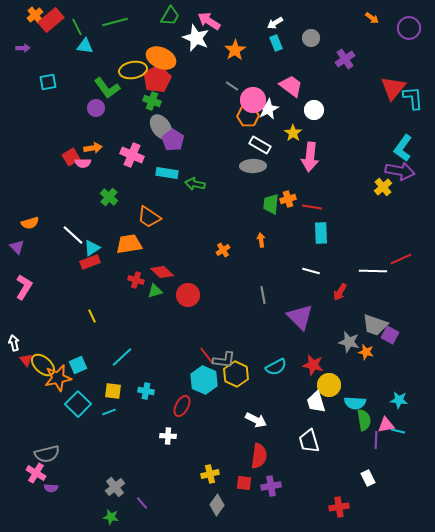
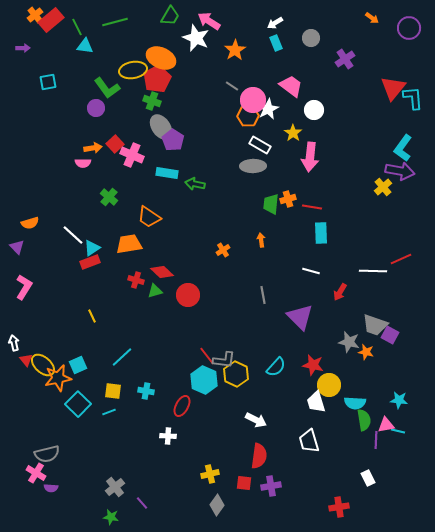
red square at (71, 157): moved 44 px right, 13 px up; rotated 12 degrees counterclockwise
cyan semicircle at (276, 367): rotated 20 degrees counterclockwise
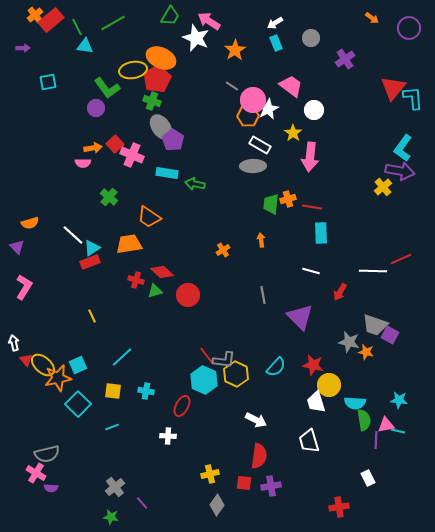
green line at (115, 22): moved 2 px left, 1 px down; rotated 15 degrees counterclockwise
cyan line at (109, 412): moved 3 px right, 15 px down
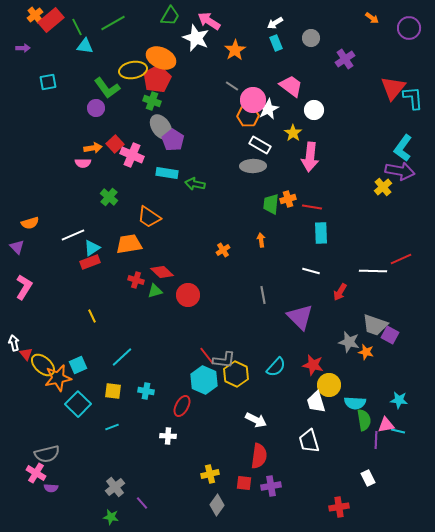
white line at (73, 235): rotated 65 degrees counterclockwise
red triangle at (26, 360): moved 6 px up
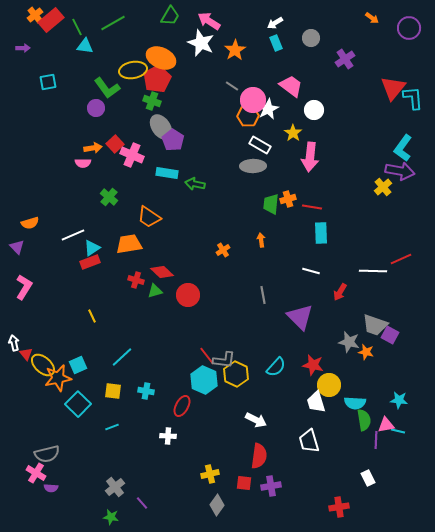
white star at (196, 38): moved 5 px right, 5 px down
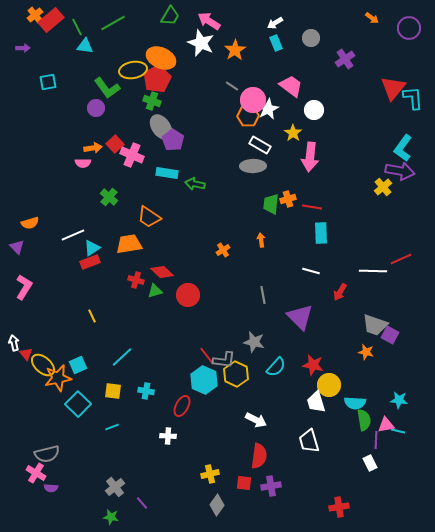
gray star at (349, 342): moved 95 px left
white rectangle at (368, 478): moved 2 px right, 15 px up
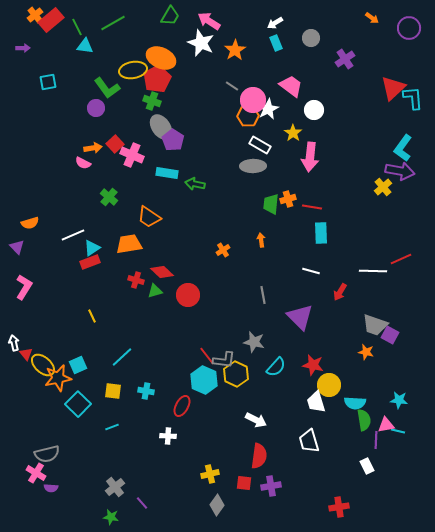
red triangle at (393, 88): rotated 8 degrees clockwise
pink semicircle at (83, 163): rotated 28 degrees clockwise
white rectangle at (370, 463): moved 3 px left, 3 px down
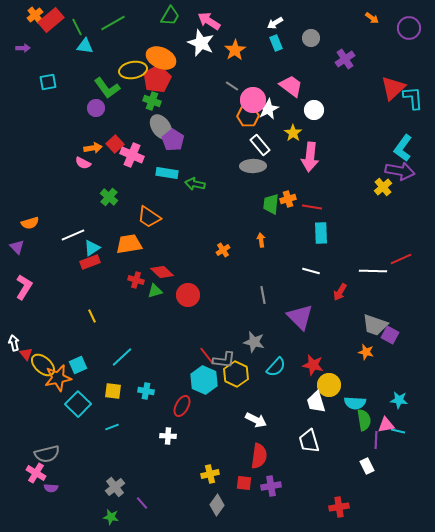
white rectangle at (260, 145): rotated 20 degrees clockwise
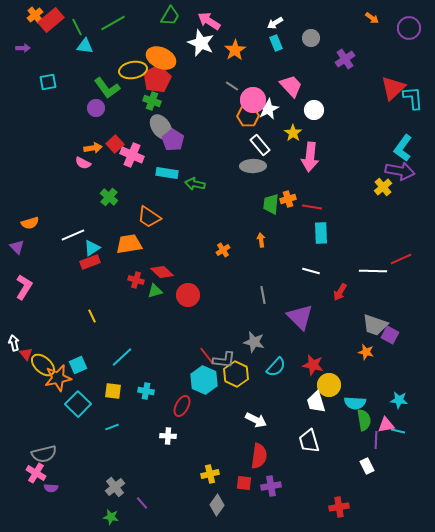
pink trapezoid at (291, 86): rotated 10 degrees clockwise
gray semicircle at (47, 454): moved 3 px left
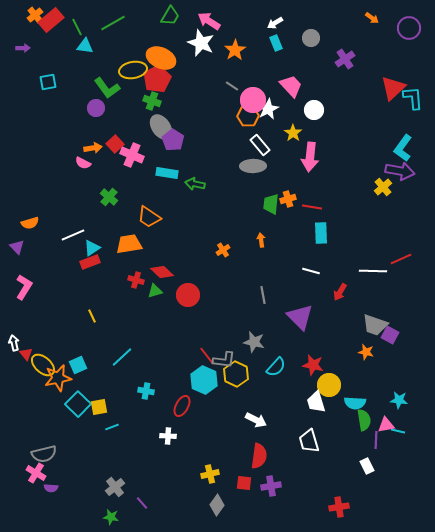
yellow square at (113, 391): moved 14 px left, 16 px down; rotated 18 degrees counterclockwise
